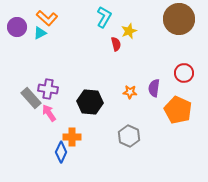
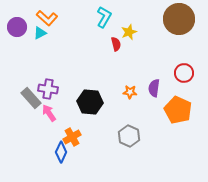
yellow star: moved 1 px down
orange cross: rotated 30 degrees counterclockwise
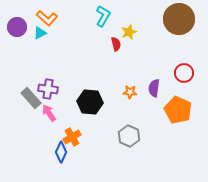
cyan L-shape: moved 1 px left, 1 px up
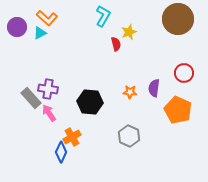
brown circle: moved 1 px left
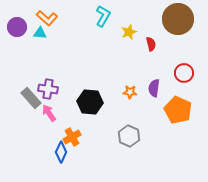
cyan triangle: rotated 32 degrees clockwise
red semicircle: moved 35 px right
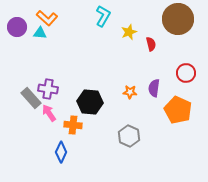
red circle: moved 2 px right
orange cross: moved 1 px right, 12 px up; rotated 36 degrees clockwise
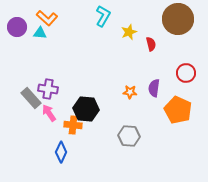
black hexagon: moved 4 px left, 7 px down
gray hexagon: rotated 20 degrees counterclockwise
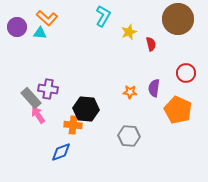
pink arrow: moved 11 px left, 2 px down
blue diamond: rotated 45 degrees clockwise
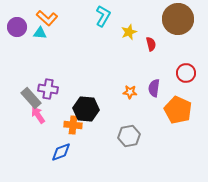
gray hexagon: rotated 15 degrees counterclockwise
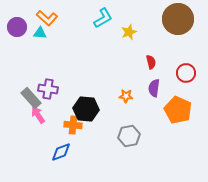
cyan L-shape: moved 2 px down; rotated 30 degrees clockwise
red semicircle: moved 18 px down
orange star: moved 4 px left, 4 px down
